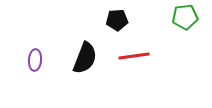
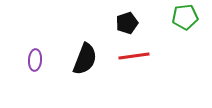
black pentagon: moved 10 px right, 3 px down; rotated 15 degrees counterclockwise
black semicircle: moved 1 px down
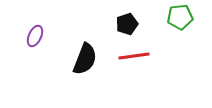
green pentagon: moved 5 px left
black pentagon: moved 1 px down
purple ellipse: moved 24 px up; rotated 20 degrees clockwise
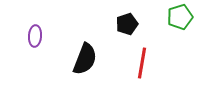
green pentagon: rotated 10 degrees counterclockwise
purple ellipse: rotated 20 degrees counterclockwise
red line: moved 8 px right, 7 px down; rotated 72 degrees counterclockwise
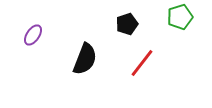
purple ellipse: moved 2 px left, 1 px up; rotated 30 degrees clockwise
red line: rotated 28 degrees clockwise
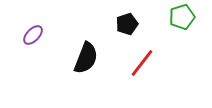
green pentagon: moved 2 px right
purple ellipse: rotated 10 degrees clockwise
black semicircle: moved 1 px right, 1 px up
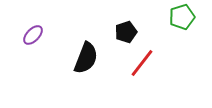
black pentagon: moved 1 px left, 8 px down
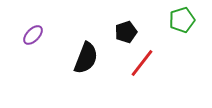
green pentagon: moved 3 px down
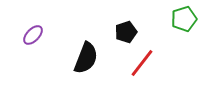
green pentagon: moved 2 px right, 1 px up
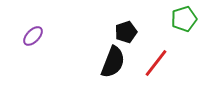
purple ellipse: moved 1 px down
black semicircle: moved 27 px right, 4 px down
red line: moved 14 px right
